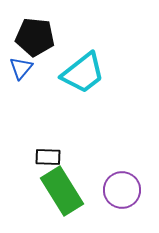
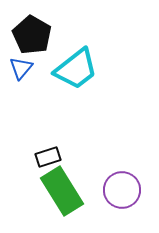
black pentagon: moved 3 px left, 2 px up; rotated 24 degrees clockwise
cyan trapezoid: moved 7 px left, 4 px up
black rectangle: rotated 20 degrees counterclockwise
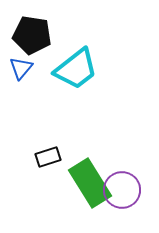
black pentagon: rotated 21 degrees counterclockwise
green rectangle: moved 28 px right, 8 px up
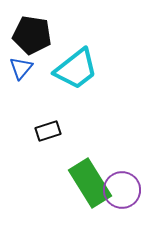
black rectangle: moved 26 px up
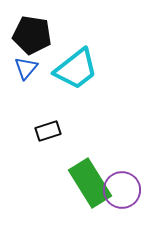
blue triangle: moved 5 px right
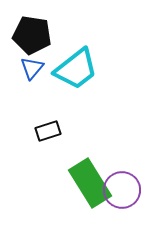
blue triangle: moved 6 px right
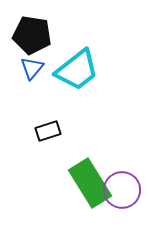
cyan trapezoid: moved 1 px right, 1 px down
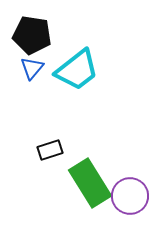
black rectangle: moved 2 px right, 19 px down
purple circle: moved 8 px right, 6 px down
